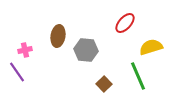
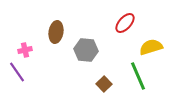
brown ellipse: moved 2 px left, 4 px up
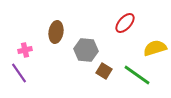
yellow semicircle: moved 4 px right, 1 px down
purple line: moved 2 px right, 1 px down
green line: moved 1 px left, 1 px up; rotated 32 degrees counterclockwise
brown square: moved 13 px up; rotated 14 degrees counterclockwise
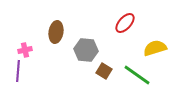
purple line: moved 1 px left, 2 px up; rotated 40 degrees clockwise
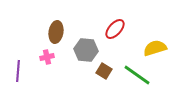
red ellipse: moved 10 px left, 6 px down
pink cross: moved 22 px right, 7 px down
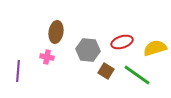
red ellipse: moved 7 px right, 13 px down; rotated 30 degrees clockwise
gray hexagon: moved 2 px right
pink cross: rotated 24 degrees clockwise
brown square: moved 2 px right
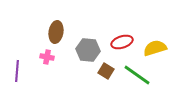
purple line: moved 1 px left
